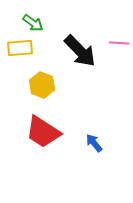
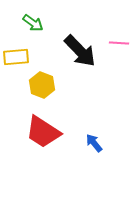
yellow rectangle: moved 4 px left, 9 px down
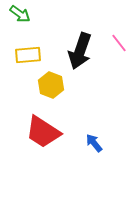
green arrow: moved 13 px left, 9 px up
pink line: rotated 48 degrees clockwise
black arrow: rotated 63 degrees clockwise
yellow rectangle: moved 12 px right, 2 px up
yellow hexagon: moved 9 px right
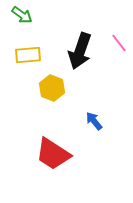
green arrow: moved 2 px right, 1 px down
yellow hexagon: moved 1 px right, 3 px down
red trapezoid: moved 10 px right, 22 px down
blue arrow: moved 22 px up
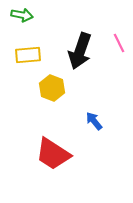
green arrow: rotated 25 degrees counterclockwise
pink line: rotated 12 degrees clockwise
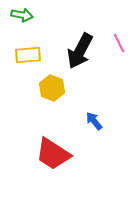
black arrow: rotated 9 degrees clockwise
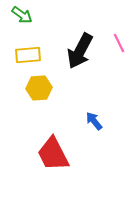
green arrow: rotated 25 degrees clockwise
yellow hexagon: moved 13 px left; rotated 25 degrees counterclockwise
red trapezoid: rotated 30 degrees clockwise
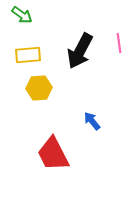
pink line: rotated 18 degrees clockwise
blue arrow: moved 2 px left
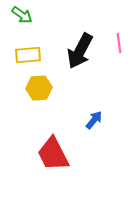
blue arrow: moved 2 px right, 1 px up; rotated 78 degrees clockwise
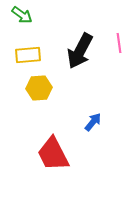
blue arrow: moved 1 px left, 2 px down
